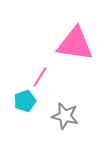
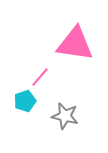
pink line: rotated 10 degrees clockwise
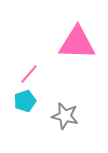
pink triangle: moved 2 px right, 1 px up; rotated 6 degrees counterclockwise
pink line: moved 11 px left, 3 px up
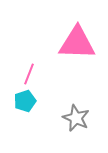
pink line: rotated 20 degrees counterclockwise
gray star: moved 11 px right, 2 px down; rotated 12 degrees clockwise
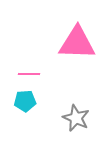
pink line: rotated 70 degrees clockwise
cyan pentagon: rotated 15 degrees clockwise
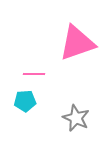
pink triangle: rotated 21 degrees counterclockwise
pink line: moved 5 px right
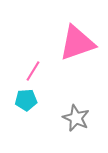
pink line: moved 1 px left, 3 px up; rotated 60 degrees counterclockwise
cyan pentagon: moved 1 px right, 1 px up
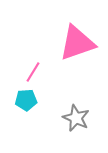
pink line: moved 1 px down
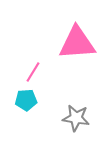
pink triangle: rotated 15 degrees clockwise
gray star: rotated 16 degrees counterclockwise
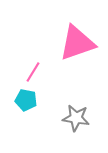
pink triangle: rotated 15 degrees counterclockwise
cyan pentagon: rotated 15 degrees clockwise
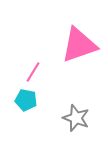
pink triangle: moved 2 px right, 2 px down
gray star: rotated 12 degrees clockwise
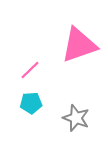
pink line: moved 3 px left, 2 px up; rotated 15 degrees clockwise
cyan pentagon: moved 5 px right, 3 px down; rotated 15 degrees counterclockwise
